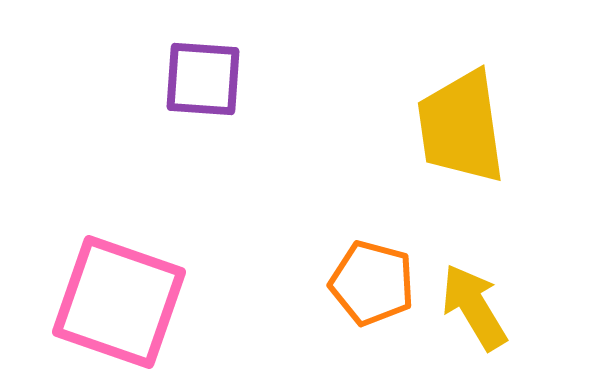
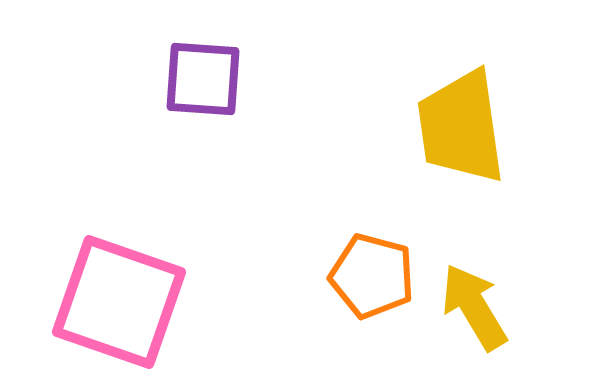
orange pentagon: moved 7 px up
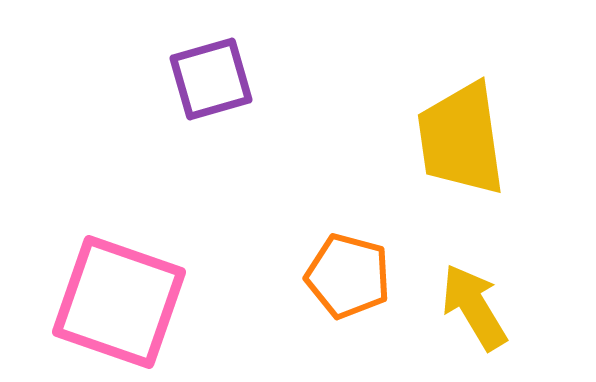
purple square: moved 8 px right; rotated 20 degrees counterclockwise
yellow trapezoid: moved 12 px down
orange pentagon: moved 24 px left
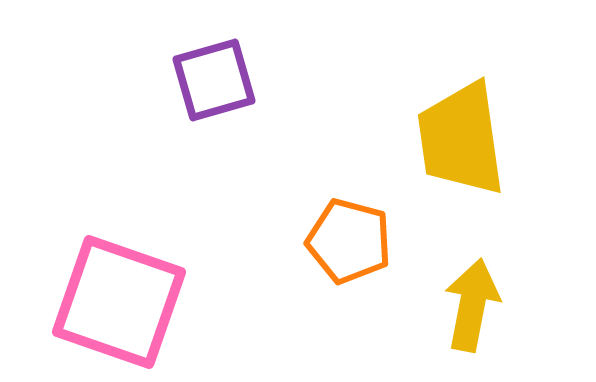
purple square: moved 3 px right, 1 px down
orange pentagon: moved 1 px right, 35 px up
yellow arrow: moved 2 px left, 2 px up; rotated 42 degrees clockwise
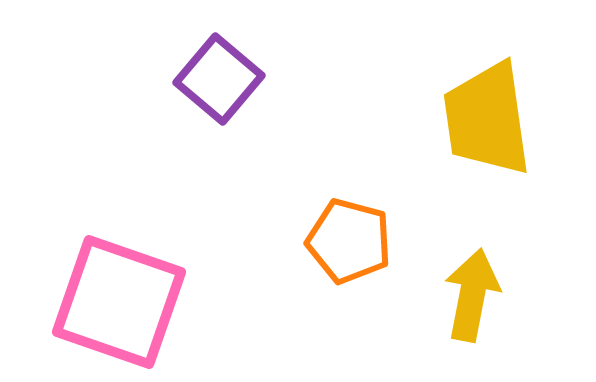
purple square: moved 5 px right, 1 px up; rotated 34 degrees counterclockwise
yellow trapezoid: moved 26 px right, 20 px up
yellow arrow: moved 10 px up
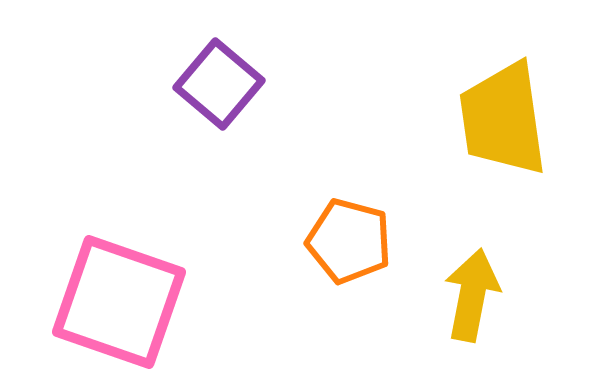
purple square: moved 5 px down
yellow trapezoid: moved 16 px right
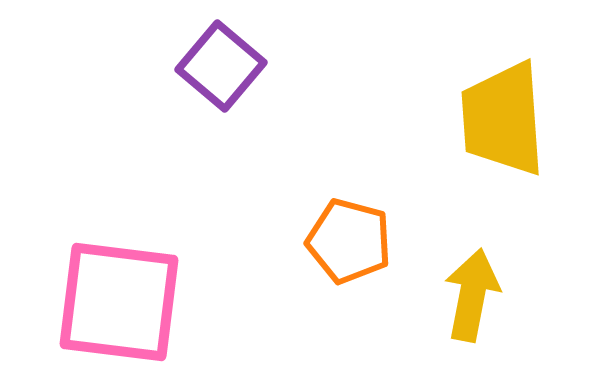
purple square: moved 2 px right, 18 px up
yellow trapezoid: rotated 4 degrees clockwise
pink square: rotated 12 degrees counterclockwise
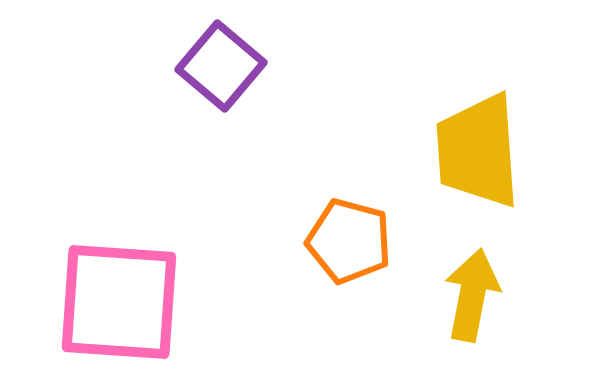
yellow trapezoid: moved 25 px left, 32 px down
pink square: rotated 3 degrees counterclockwise
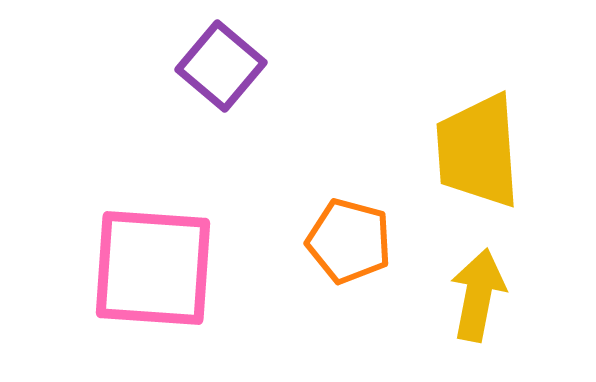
yellow arrow: moved 6 px right
pink square: moved 34 px right, 34 px up
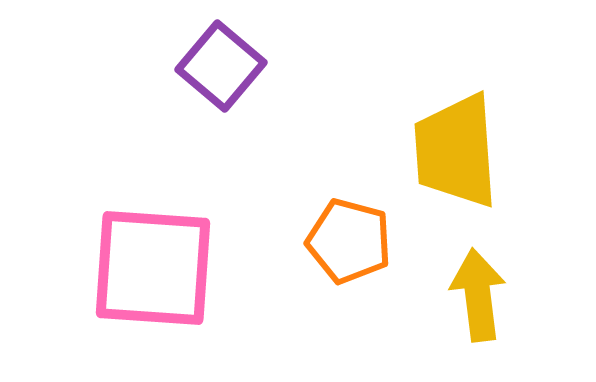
yellow trapezoid: moved 22 px left
yellow arrow: rotated 18 degrees counterclockwise
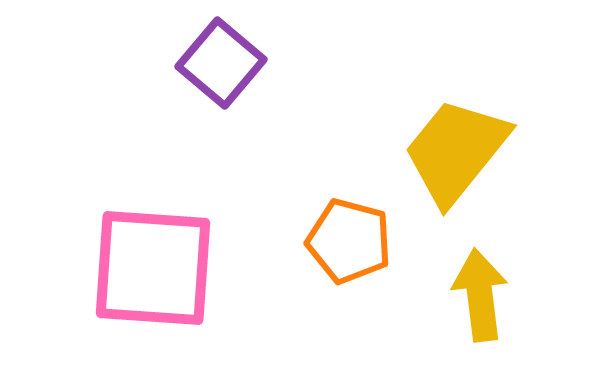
purple square: moved 3 px up
yellow trapezoid: rotated 43 degrees clockwise
yellow arrow: moved 2 px right
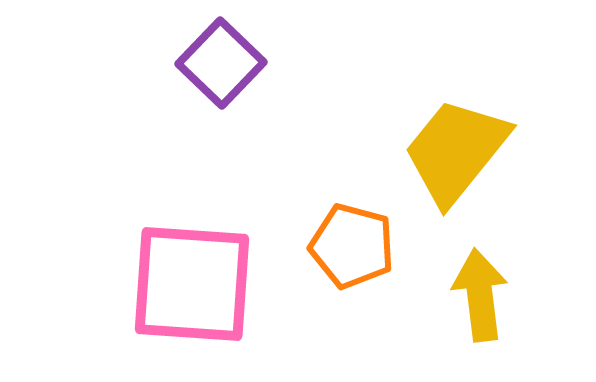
purple square: rotated 4 degrees clockwise
orange pentagon: moved 3 px right, 5 px down
pink square: moved 39 px right, 16 px down
